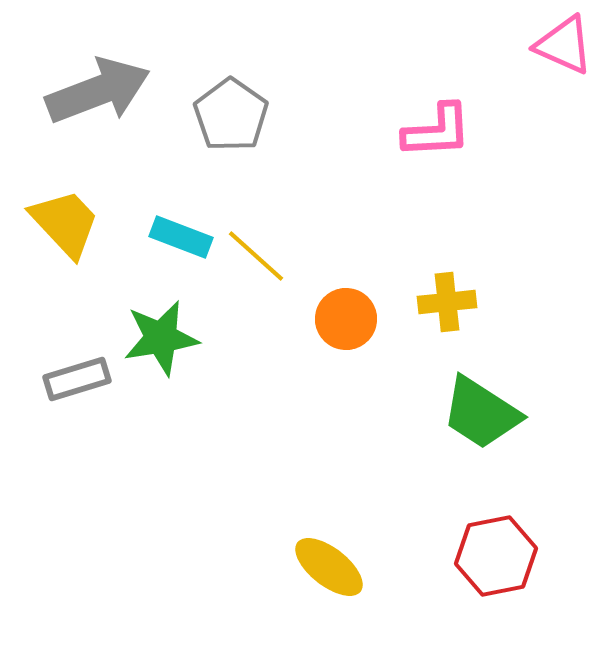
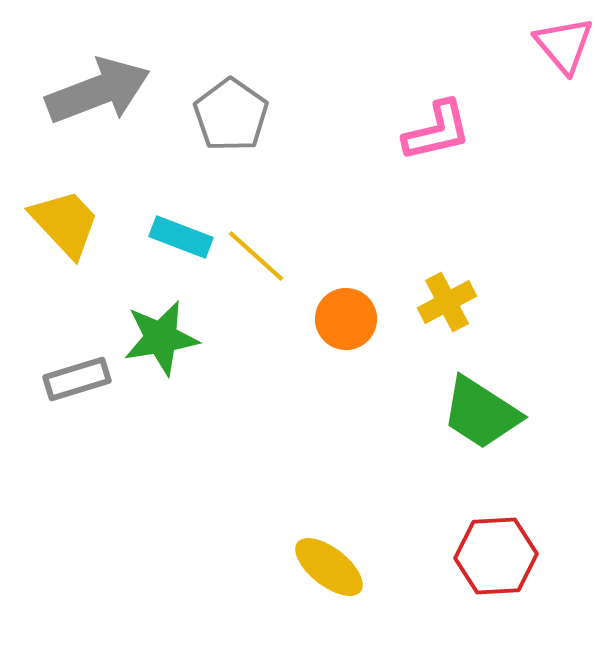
pink triangle: rotated 26 degrees clockwise
pink L-shape: rotated 10 degrees counterclockwise
yellow cross: rotated 22 degrees counterclockwise
red hexagon: rotated 8 degrees clockwise
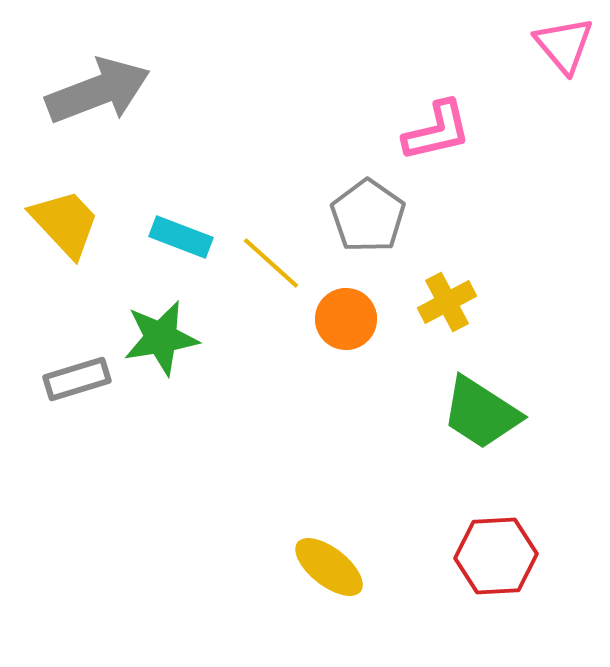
gray pentagon: moved 137 px right, 101 px down
yellow line: moved 15 px right, 7 px down
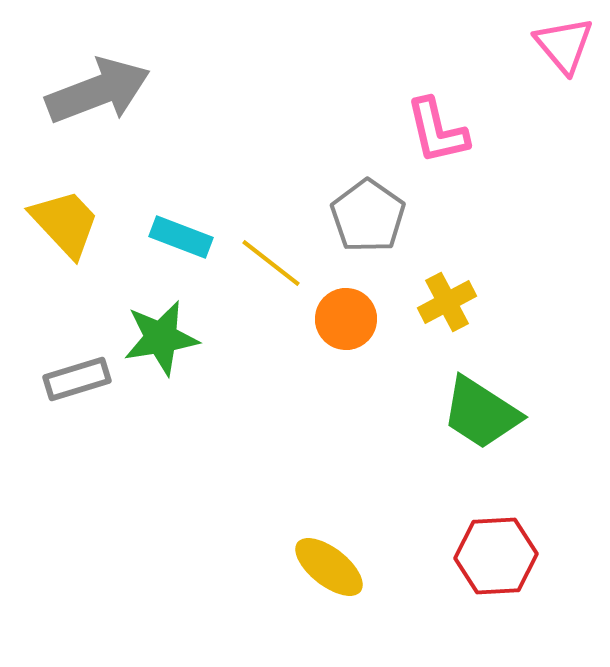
pink L-shape: rotated 90 degrees clockwise
yellow line: rotated 4 degrees counterclockwise
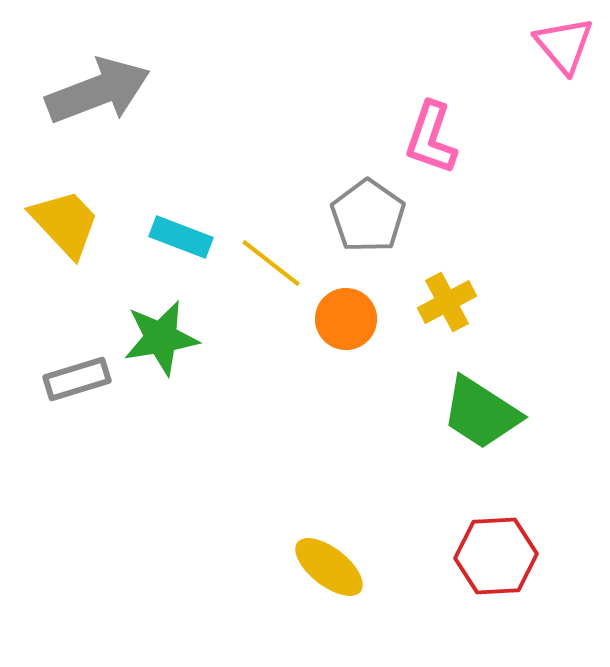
pink L-shape: moved 6 px left, 7 px down; rotated 32 degrees clockwise
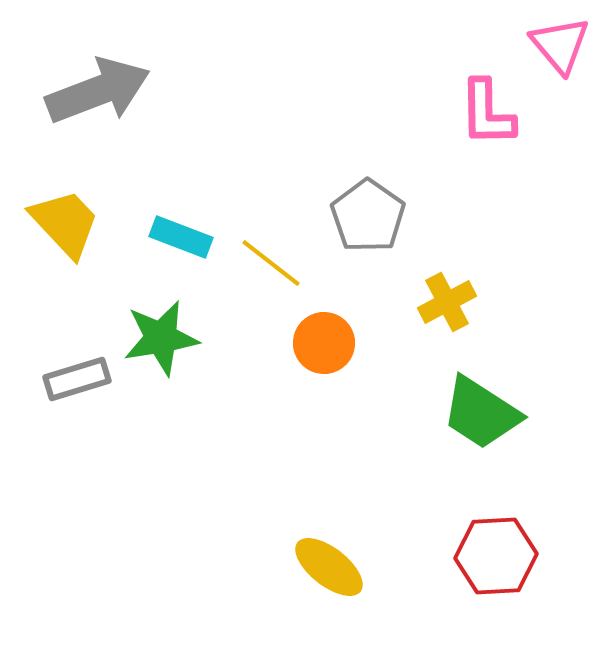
pink triangle: moved 4 px left
pink L-shape: moved 56 px right, 25 px up; rotated 20 degrees counterclockwise
orange circle: moved 22 px left, 24 px down
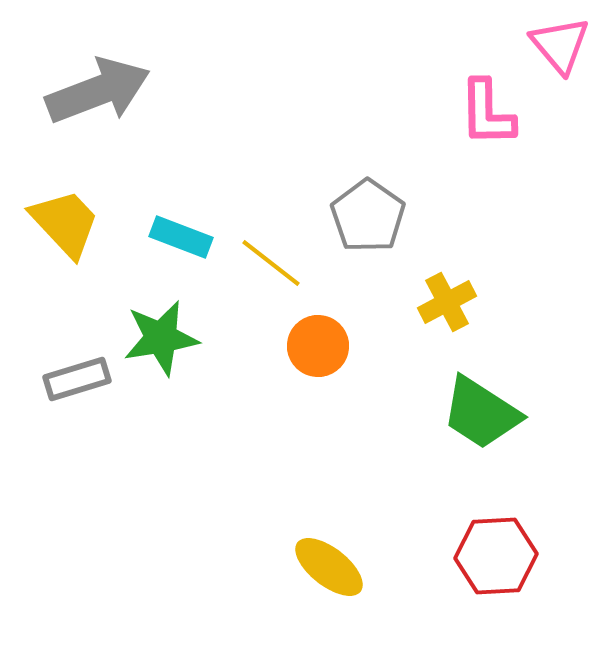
orange circle: moved 6 px left, 3 px down
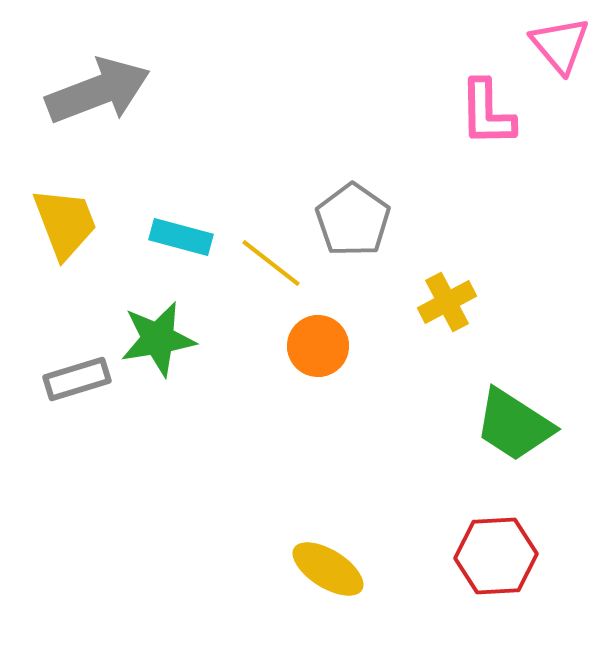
gray pentagon: moved 15 px left, 4 px down
yellow trapezoid: rotated 22 degrees clockwise
cyan rectangle: rotated 6 degrees counterclockwise
green star: moved 3 px left, 1 px down
green trapezoid: moved 33 px right, 12 px down
yellow ellipse: moved 1 px left, 2 px down; rotated 6 degrees counterclockwise
